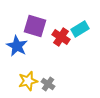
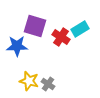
blue star: rotated 30 degrees counterclockwise
yellow star: moved 1 px right; rotated 30 degrees clockwise
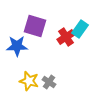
cyan rectangle: rotated 24 degrees counterclockwise
red cross: moved 5 px right; rotated 24 degrees clockwise
gray cross: moved 1 px right, 2 px up
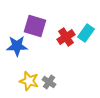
cyan rectangle: moved 6 px right, 4 px down
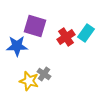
gray cross: moved 5 px left, 8 px up
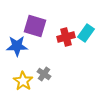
red cross: rotated 18 degrees clockwise
yellow star: moved 6 px left; rotated 18 degrees clockwise
